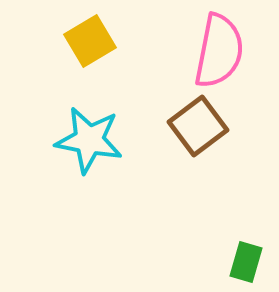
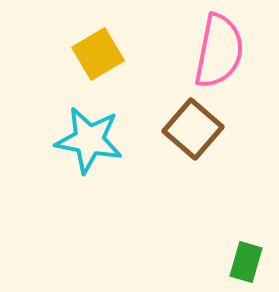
yellow square: moved 8 px right, 13 px down
brown square: moved 5 px left, 3 px down; rotated 12 degrees counterclockwise
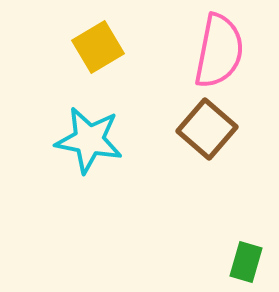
yellow square: moved 7 px up
brown square: moved 14 px right
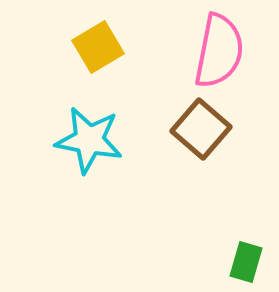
brown square: moved 6 px left
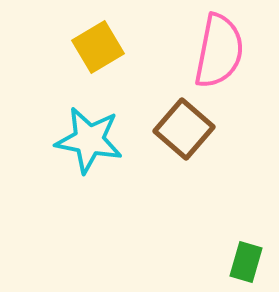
brown square: moved 17 px left
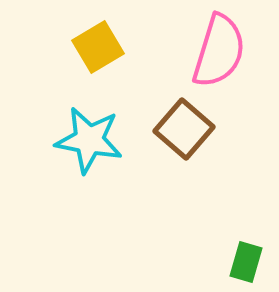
pink semicircle: rotated 6 degrees clockwise
